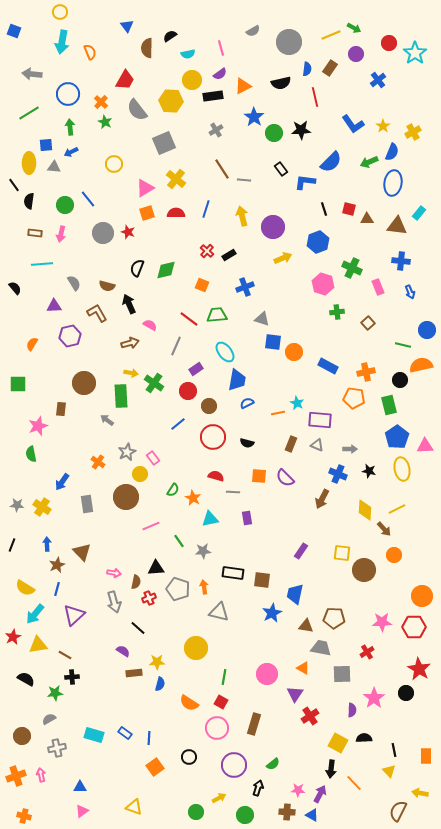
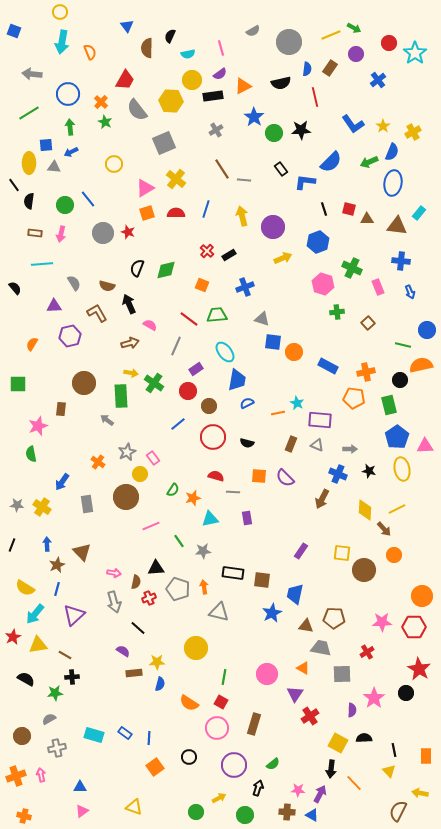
black semicircle at (170, 36): rotated 32 degrees counterclockwise
orange star at (193, 498): rotated 28 degrees clockwise
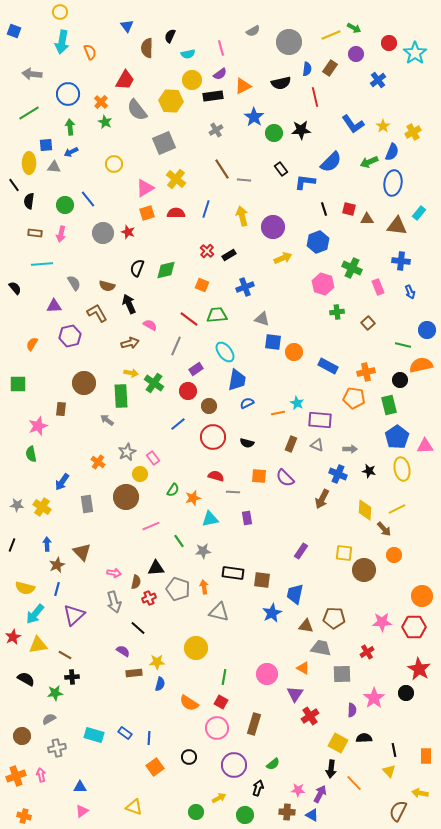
yellow square at (342, 553): moved 2 px right
yellow semicircle at (25, 588): rotated 18 degrees counterclockwise
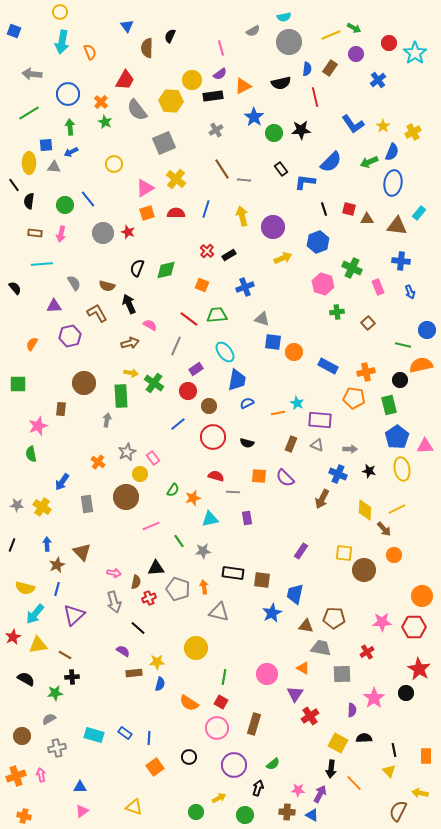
cyan semicircle at (188, 54): moved 96 px right, 37 px up
gray arrow at (107, 420): rotated 64 degrees clockwise
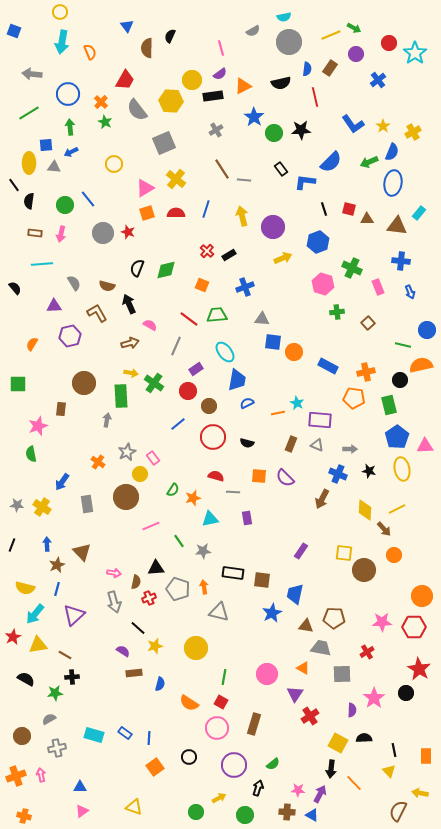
gray triangle at (262, 319): rotated 14 degrees counterclockwise
yellow star at (157, 662): moved 2 px left, 16 px up; rotated 14 degrees counterclockwise
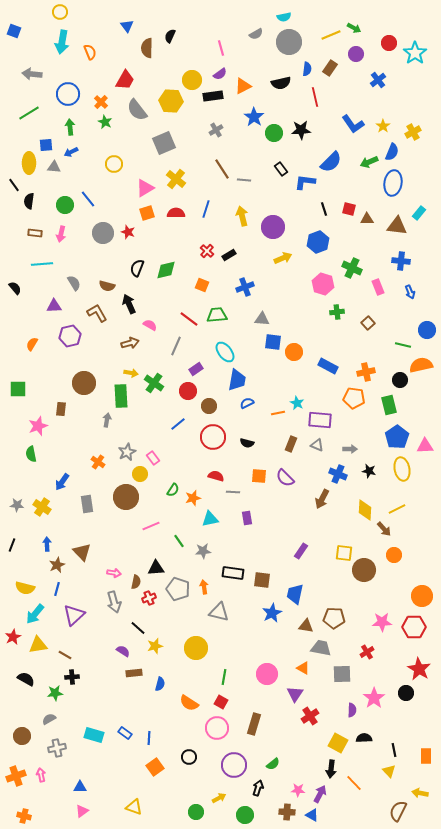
gray semicircle at (253, 31): moved 3 px right, 3 px down
green square at (18, 384): moved 5 px down
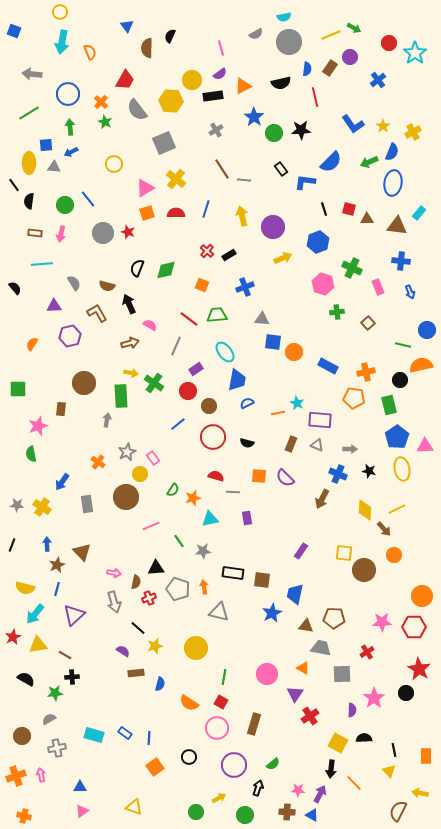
purple circle at (356, 54): moved 6 px left, 3 px down
brown rectangle at (134, 673): moved 2 px right
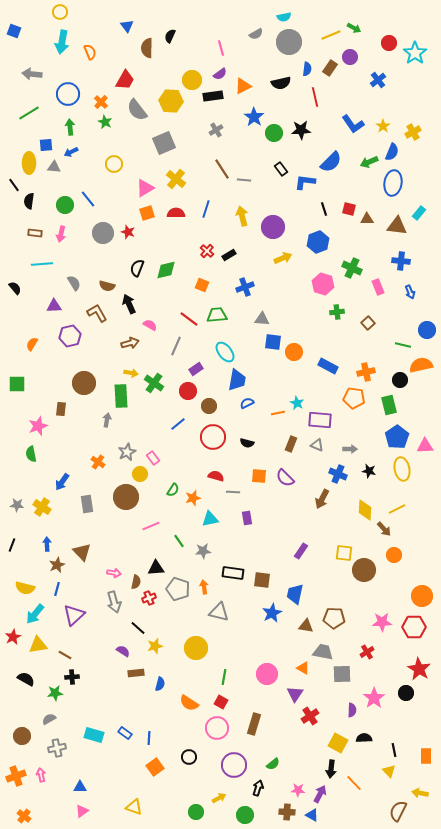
green square at (18, 389): moved 1 px left, 5 px up
gray trapezoid at (321, 648): moved 2 px right, 4 px down
orange cross at (24, 816): rotated 24 degrees clockwise
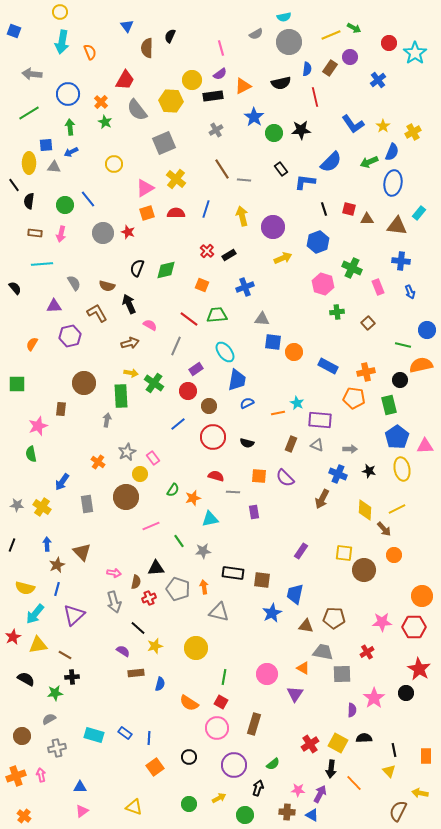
purple rectangle at (247, 518): moved 7 px right, 6 px up
red cross at (310, 716): moved 28 px down
green circle at (196, 812): moved 7 px left, 8 px up
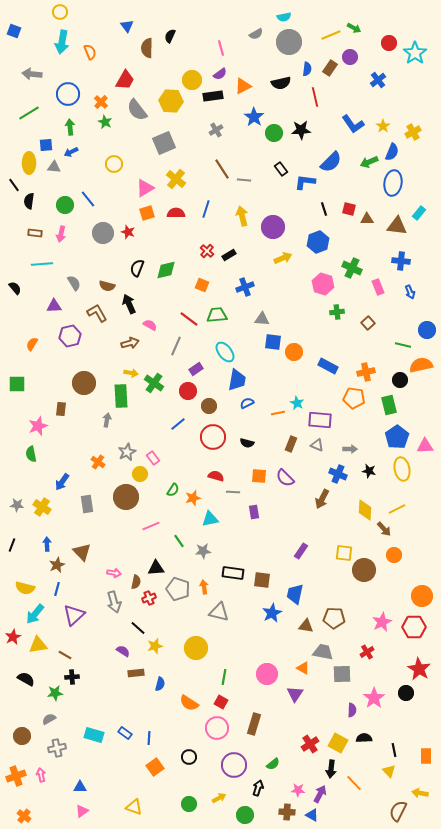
pink star at (382, 622): rotated 24 degrees counterclockwise
